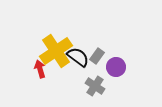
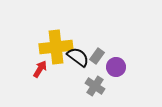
yellow cross: moved 4 px up; rotated 28 degrees clockwise
red arrow: rotated 48 degrees clockwise
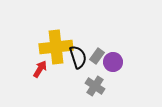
black semicircle: rotated 35 degrees clockwise
purple circle: moved 3 px left, 5 px up
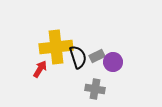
gray rectangle: rotated 28 degrees clockwise
gray cross: moved 3 px down; rotated 24 degrees counterclockwise
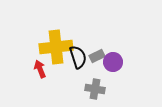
red arrow: rotated 54 degrees counterclockwise
